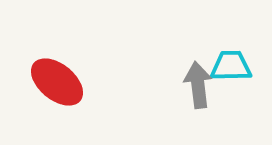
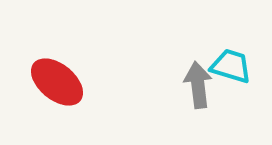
cyan trapezoid: rotated 18 degrees clockwise
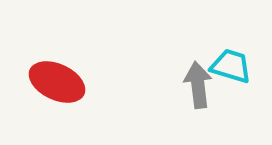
red ellipse: rotated 14 degrees counterclockwise
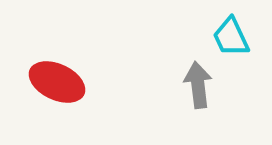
cyan trapezoid: moved 29 px up; rotated 132 degrees counterclockwise
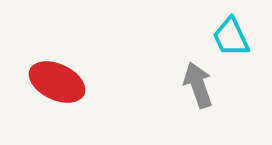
gray arrow: rotated 12 degrees counterclockwise
